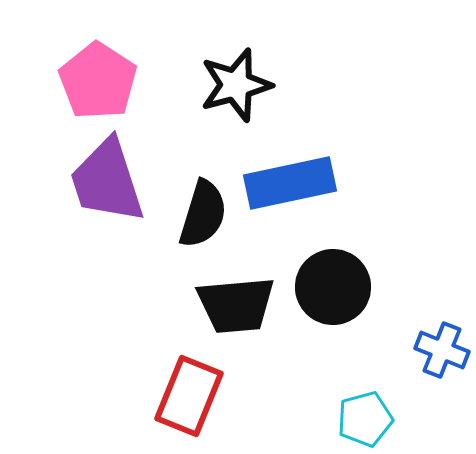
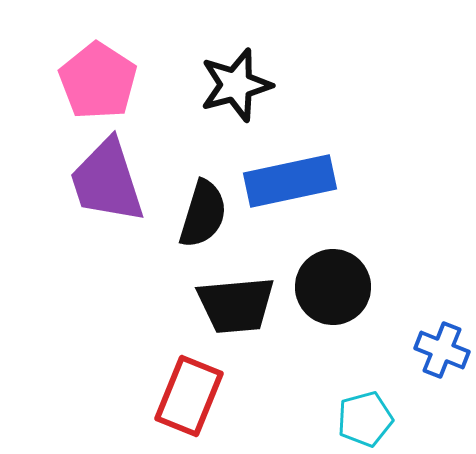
blue rectangle: moved 2 px up
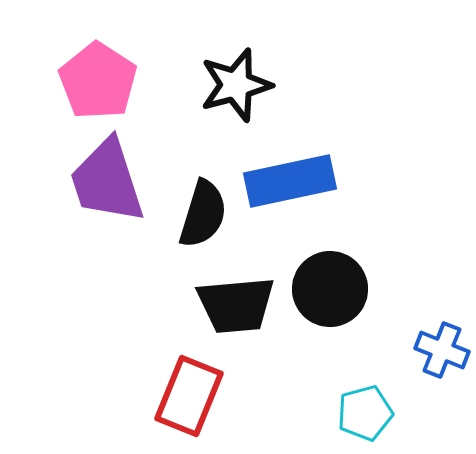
black circle: moved 3 px left, 2 px down
cyan pentagon: moved 6 px up
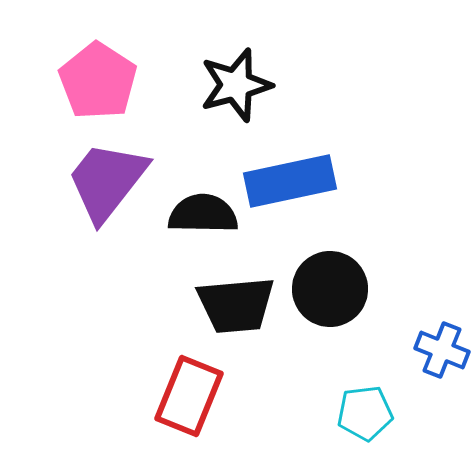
purple trapezoid: rotated 56 degrees clockwise
black semicircle: rotated 106 degrees counterclockwise
cyan pentagon: rotated 8 degrees clockwise
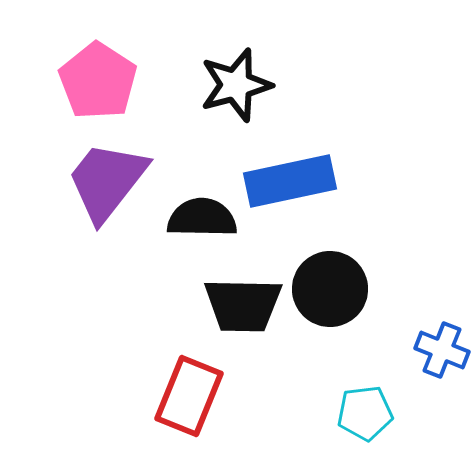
black semicircle: moved 1 px left, 4 px down
black trapezoid: moved 7 px right; rotated 6 degrees clockwise
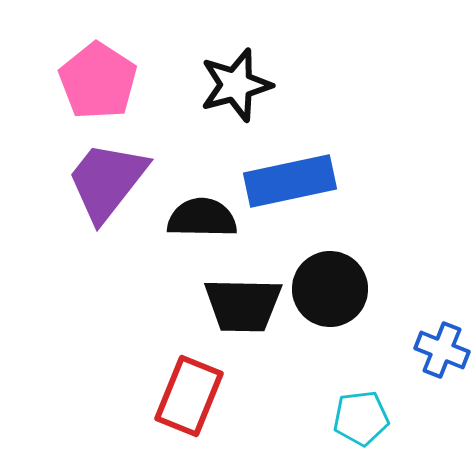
cyan pentagon: moved 4 px left, 5 px down
